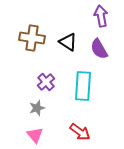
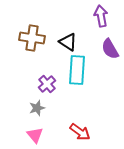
purple semicircle: moved 11 px right
purple cross: moved 1 px right, 2 px down
cyan rectangle: moved 6 px left, 16 px up
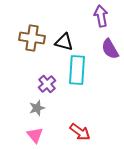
black triangle: moved 4 px left; rotated 18 degrees counterclockwise
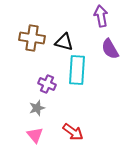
purple cross: rotated 24 degrees counterclockwise
red arrow: moved 7 px left
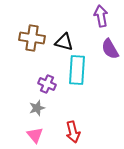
red arrow: rotated 40 degrees clockwise
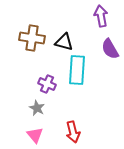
gray star: rotated 28 degrees counterclockwise
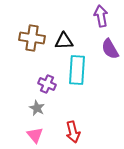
black triangle: moved 1 px up; rotated 18 degrees counterclockwise
